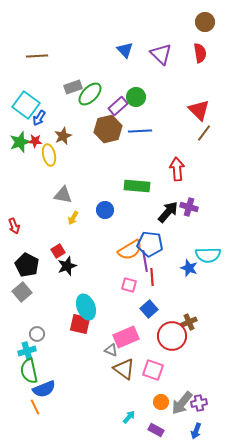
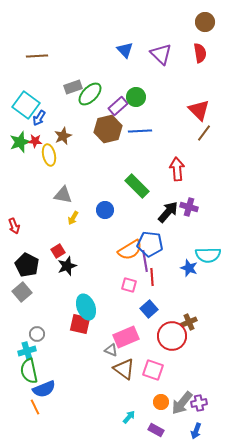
green rectangle at (137, 186): rotated 40 degrees clockwise
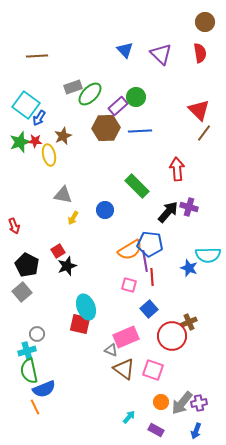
brown hexagon at (108, 129): moved 2 px left, 1 px up; rotated 12 degrees clockwise
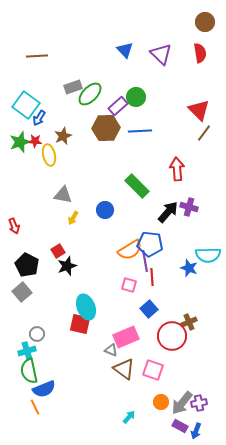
purple rectangle at (156, 430): moved 24 px right, 4 px up
